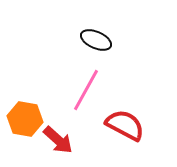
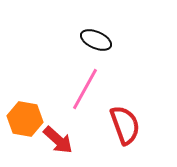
pink line: moved 1 px left, 1 px up
red semicircle: rotated 42 degrees clockwise
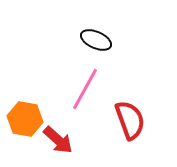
red semicircle: moved 5 px right, 5 px up
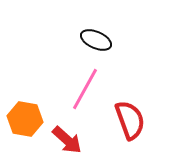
red arrow: moved 9 px right
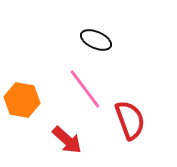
pink line: rotated 66 degrees counterclockwise
orange hexagon: moved 3 px left, 19 px up
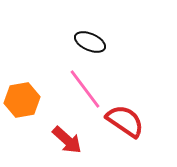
black ellipse: moved 6 px left, 2 px down
orange hexagon: rotated 20 degrees counterclockwise
red semicircle: moved 5 px left, 1 px down; rotated 36 degrees counterclockwise
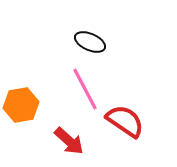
pink line: rotated 9 degrees clockwise
orange hexagon: moved 1 px left, 5 px down
red arrow: moved 2 px right, 1 px down
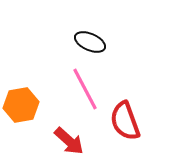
red semicircle: rotated 144 degrees counterclockwise
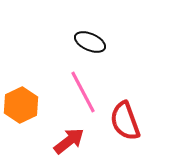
pink line: moved 2 px left, 3 px down
orange hexagon: rotated 16 degrees counterclockwise
red arrow: rotated 80 degrees counterclockwise
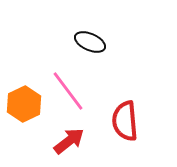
pink line: moved 15 px left, 1 px up; rotated 9 degrees counterclockwise
orange hexagon: moved 3 px right, 1 px up
red semicircle: rotated 15 degrees clockwise
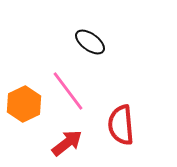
black ellipse: rotated 12 degrees clockwise
red semicircle: moved 4 px left, 4 px down
red arrow: moved 2 px left, 2 px down
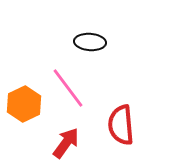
black ellipse: rotated 32 degrees counterclockwise
pink line: moved 3 px up
red arrow: moved 1 px left; rotated 16 degrees counterclockwise
